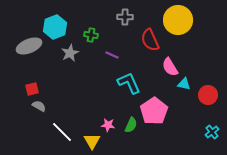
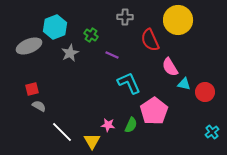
green cross: rotated 24 degrees clockwise
red circle: moved 3 px left, 3 px up
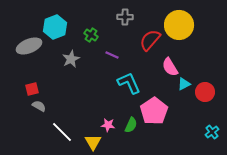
yellow circle: moved 1 px right, 5 px down
red semicircle: rotated 65 degrees clockwise
gray star: moved 1 px right, 6 px down
cyan triangle: rotated 40 degrees counterclockwise
yellow triangle: moved 1 px right, 1 px down
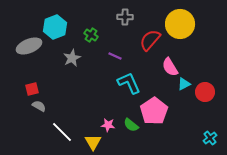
yellow circle: moved 1 px right, 1 px up
purple line: moved 3 px right, 1 px down
gray star: moved 1 px right, 1 px up
green semicircle: rotated 105 degrees clockwise
cyan cross: moved 2 px left, 6 px down
